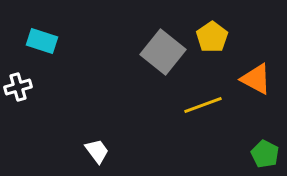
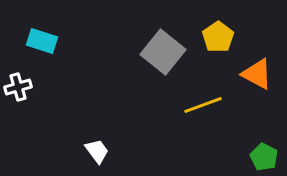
yellow pentagon: moved 6 px right
orange triangle: moved 1 px right, 5 px up
green pentagon: moved 1 px left, 3 px down
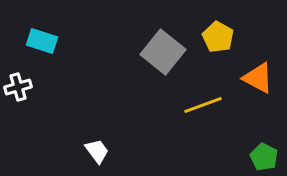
yellow pentagon: rotated 8 degrees counterclockwise
orange triangle: moved 1 px right, 4 px down
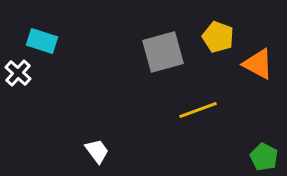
yellow pentagon: rotated 8 degrees counterclockwise
gray square: rotated 36 degrees clockwise
orange triangle: moved 14 px up
white cross: moved 14 px up; rotated 32 degrees counterclockwise
yellow line: moved 5 px left, 5 px down
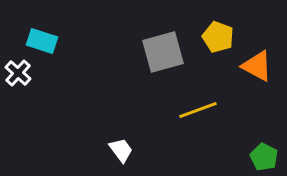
orange triangle: moved 1 px left, 2 px down
white trapezoid: moved 24 px right, 1 px up
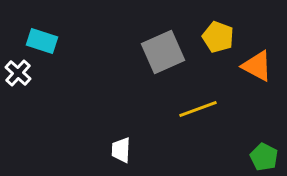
gray square: rotated 9 degrees counterclockwise
yellow line: moved 1 px up
white trapezoid: rotated 140 degrees counterclockwise
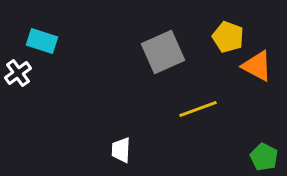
yellow pentagon: moved 10 px right
white cross: rotated 12 degrees clockwise
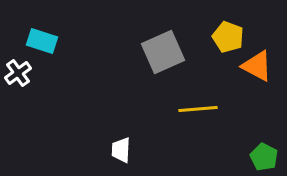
yellow line: rotated 15 degrees clockwise
